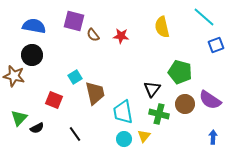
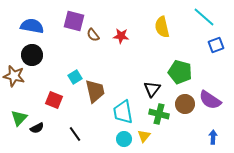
blue semicircle: moved 2 px left
brown trapezoid: moved 2 px up
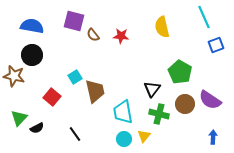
cyan line: rotated 25 degrees clockwise
green pentagon: rotated 15 degrees clockwise
red square: moved 2 px left, 3 px up; rotated 18 degrees clockwise
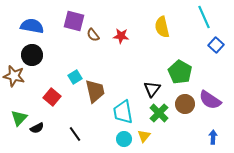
blue square: rotated 28 degrees counterclockwise
green cross: moved 1 px up; rotated 30 degrees clockwise
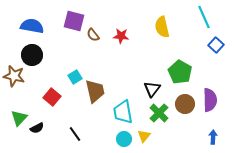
purple semicircle: rotated 125 degrees counterclockwise
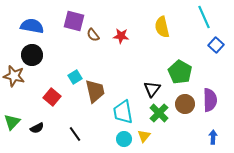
green triangle: moved 7 px left, 4 px down
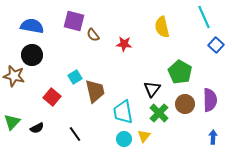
red star: moved 3 px right, 8 px down
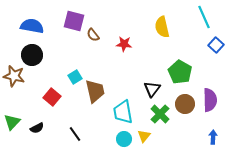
green cross: moved 1 px right, 1 px down
